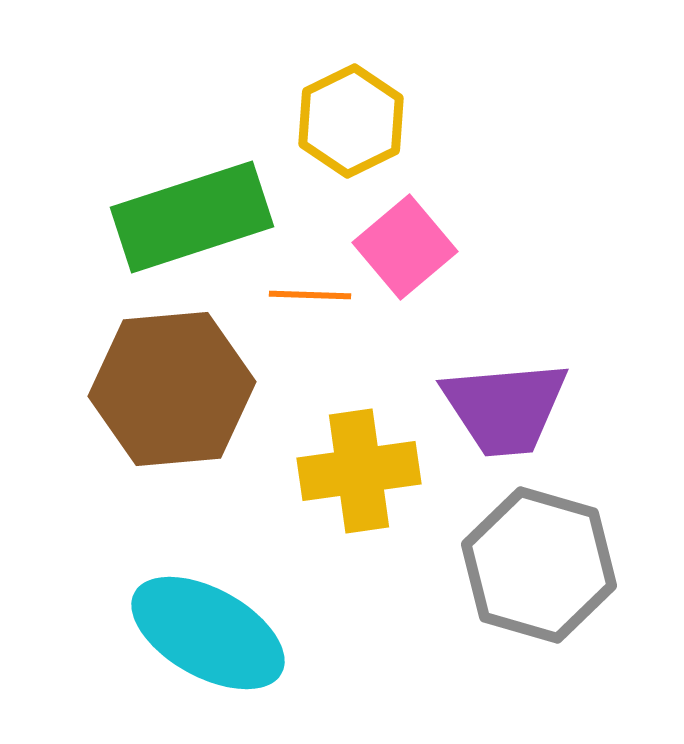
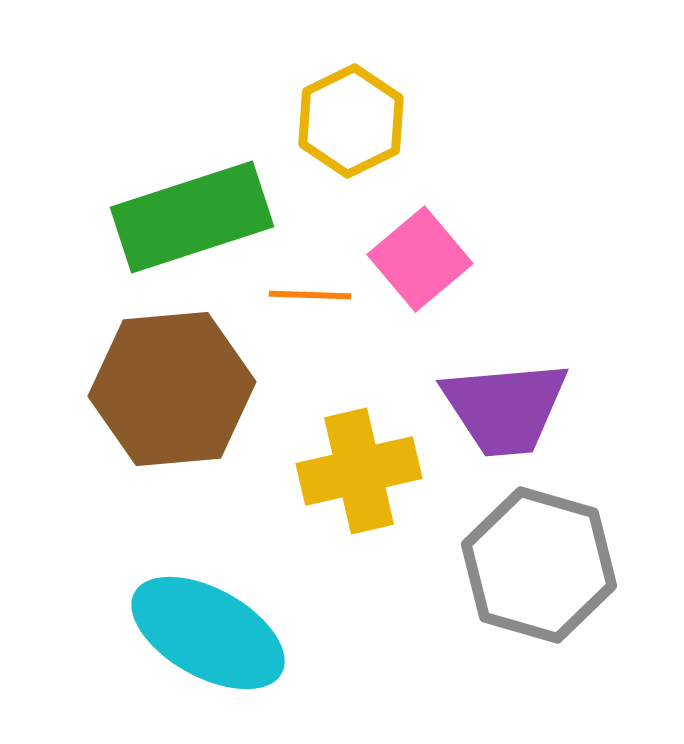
pink square: moved 15 px right, 12 px down
yellow cross: rotated 5 degrees counterclockwise
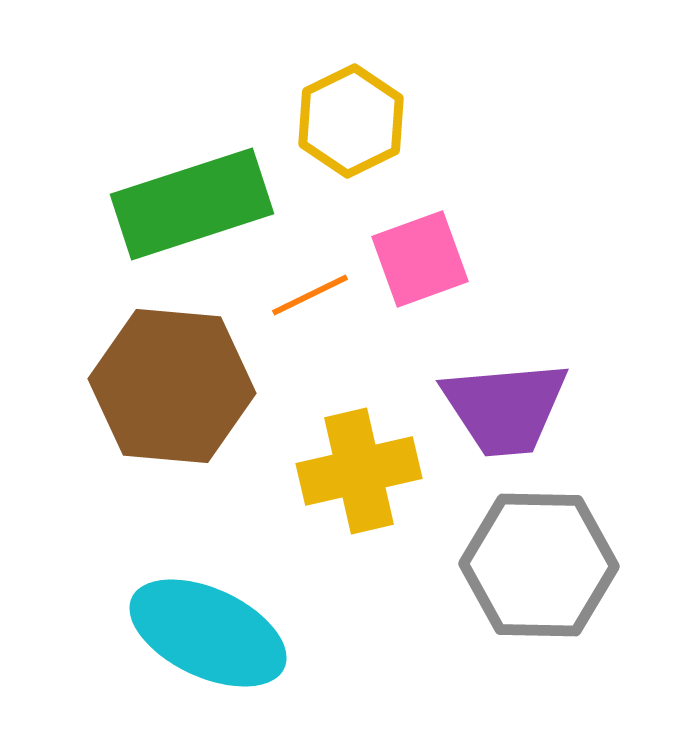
green rectangle: moved 13 px up
pink square: rotated 20 degrees clockwise
orange line: rotated 28 degrees counterclockwise
brown hexagon: moved 3 px up; rotated 10 degrees clockwise
gray hexagon: rotated 15 degrees counterclockwise
cyan ellipse: rotated 4 degrees counterclockwise
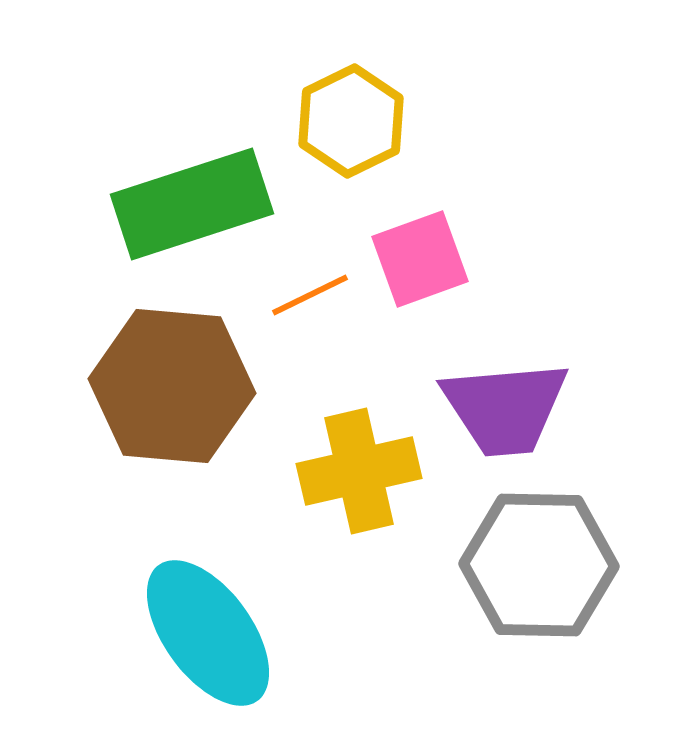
cyan ellipse: rotated 29 degrees clockwise
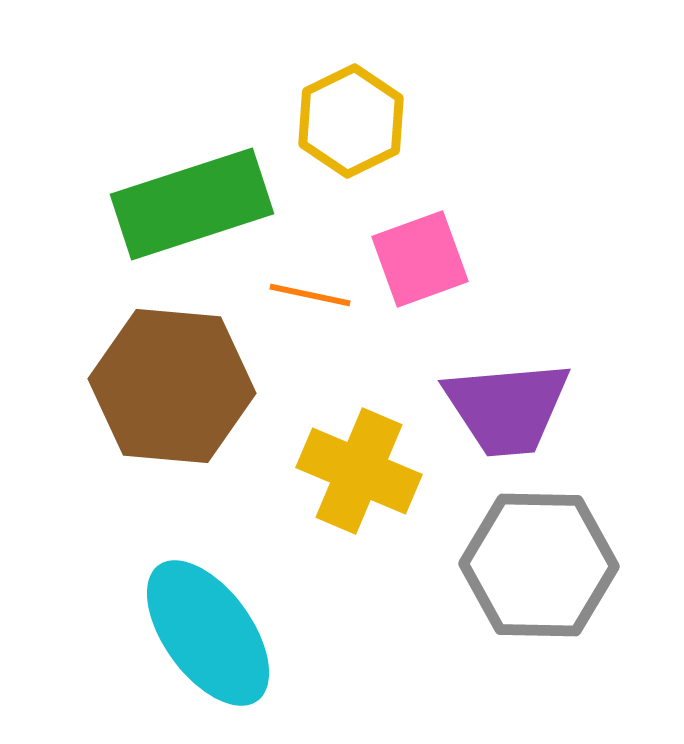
orange line: rotated 38 degrees clockwise
purple trapezoid: moved 2 px right
yellow cross: rotated 36 degrees clockwise
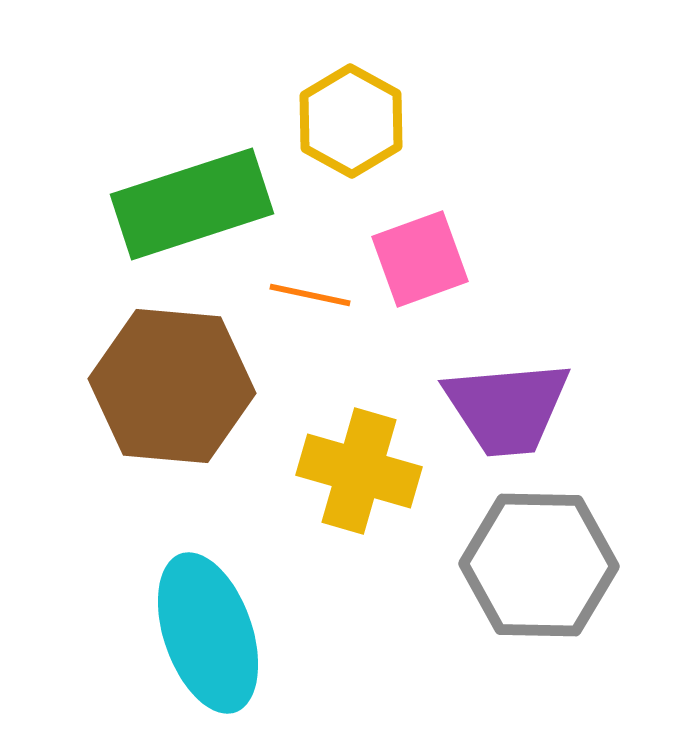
yellow hexagon: rotated 5 degrees counterclockwise
yellow cross: rotated 7 degrees counterclockwise
cyan ellipse: rotated 17 degrees clockwise
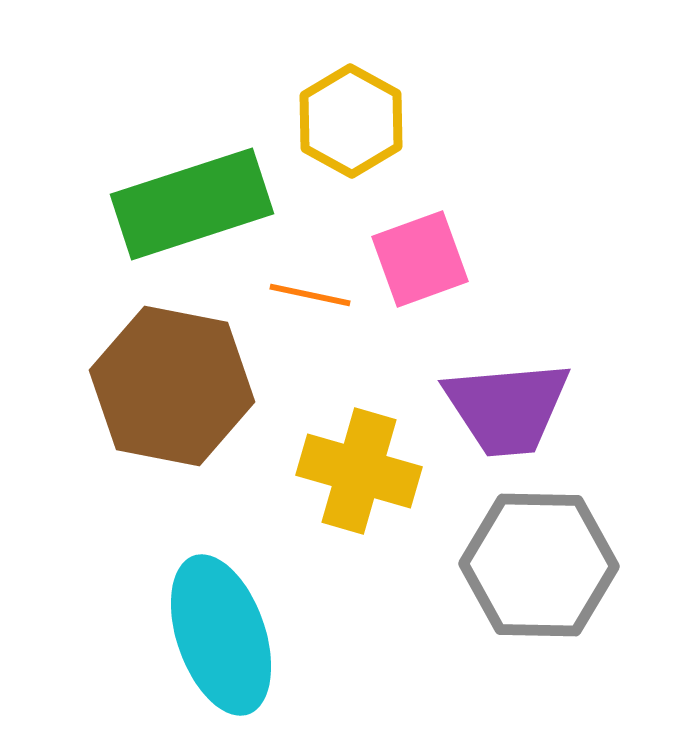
brown hexagon: rotated 6 degrees clockwise
cyan ellipse: moved 13 px right, 2 px down
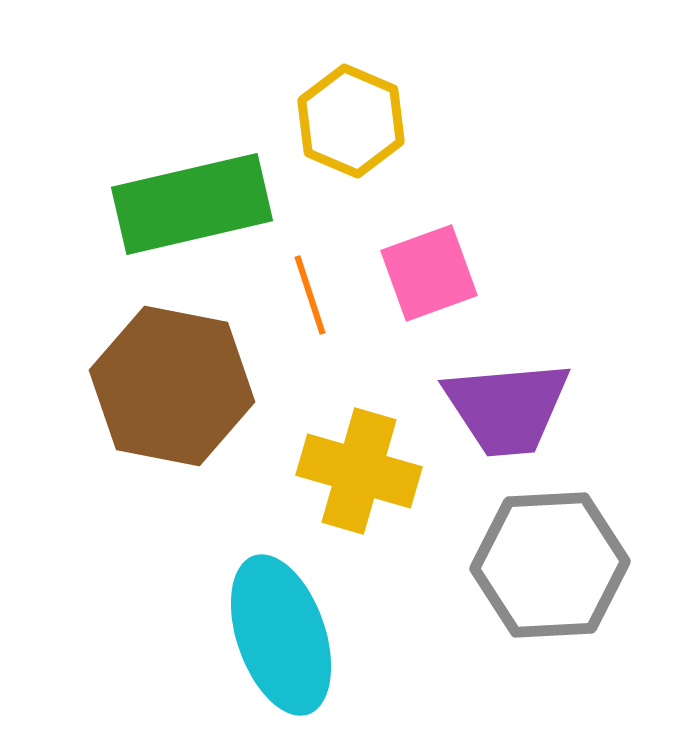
yellow hexagon: rotated 6 degrees counterclockwise
green rectangle: rotated 5 degrees clockwise
pink square: moved 9 px right, 14 px down
orange line: rotated 60 degrees clockwise
gray hexagon: moved 11 px right; rotated 4 degrees counterclockwise
cyan ellipse: moved 60 px right
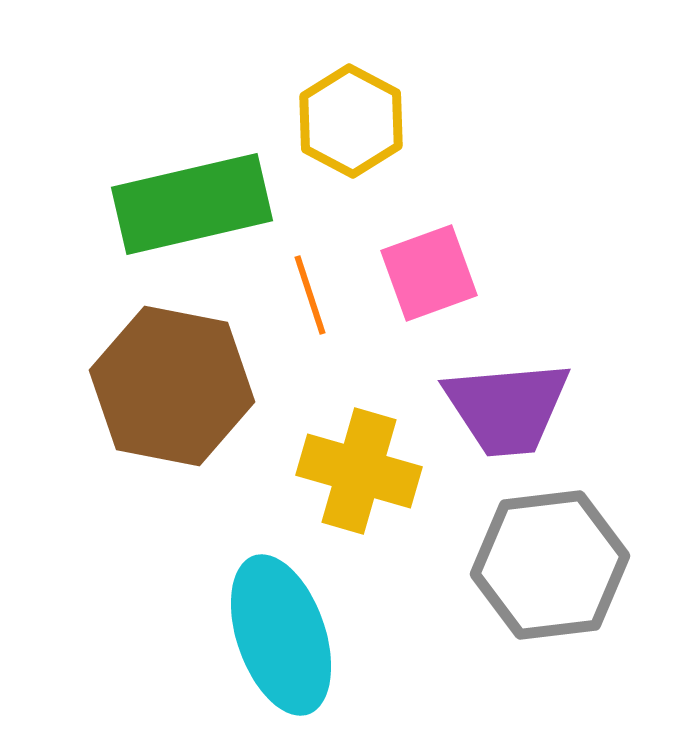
yellow hexagon: rotated 5 degrees clockwise
gray hexagon: rotated 4 degrees counterclockwise
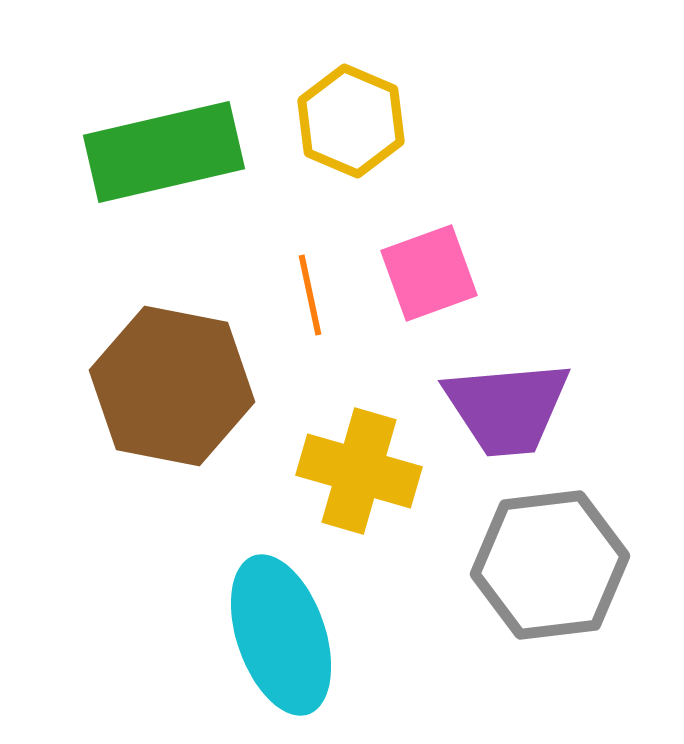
yellow hexagon: rotated 5 degrees counterclockwise
green rectangle: moved 28 px left, 52 px up
orange line: rotated 6 degrees clockwise
